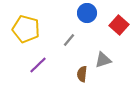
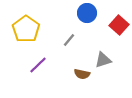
yellow pentagon: rotated 20 degrees clockwise
brown semicircle: rotated 84 degrees counterclockwise
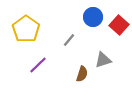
blue circle: moved 6 px right, 4 px down
brown semicircle: rotated 84 degrees counterclockwise
